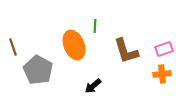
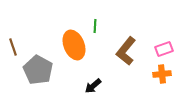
brown L-shape: rotated 56 degrees clockwise
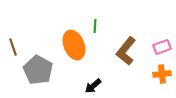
pink rectangle: moved 2 px left, 2 px up
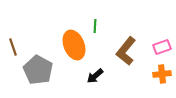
black arrow: moved 2 px right, 10 px up
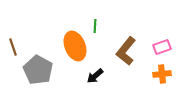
orange ellipse: moved 1 px right, 1 px down
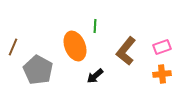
brown line: rotated 42 degrees clockwise
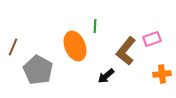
pink rectangle: moved 10 px left, 8 px up
black arrow: moved 11 px right
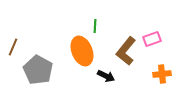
orange ellipse: moved 7 px right, 5 px down
black arrow: rotated 114 degrees counterclockwise
